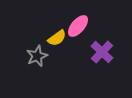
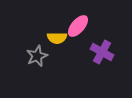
yellow semicircle: rotated 36 degrees clockwise
purple cross: rotated 15 degrees counterclockwise
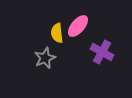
yellow semicircle: moved 5 px up; rotated 84 degrees clockwise
gray star: moved 8 px right, 2 px down
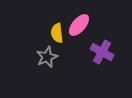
pink ellipse: moved 1 px right, 1 px up
gray star: moved 2 px right, 1 px up
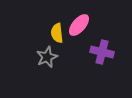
purple cross: rotated 15 degrees counterclockwise
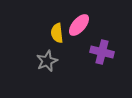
gray star: moved 4 px down
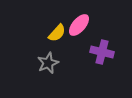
yellow semicircle: rotated 132 degrees counterclockwise
gray star: moved 1 px right, 2 px down
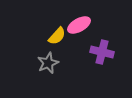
pink ellipse: rotated 20 degrees clockwise
yellow semicircle: moved 3 px down
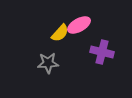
yellow semicircle: moved 3 px right, 3 px up
gray star: rotated 20 degrees clockwise
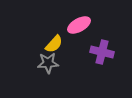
yellow semicircle: moved 6 px left, 11 px down
